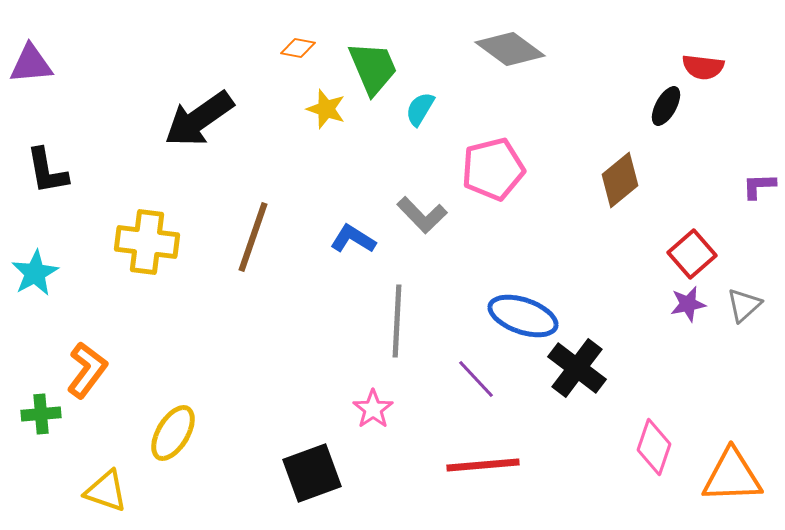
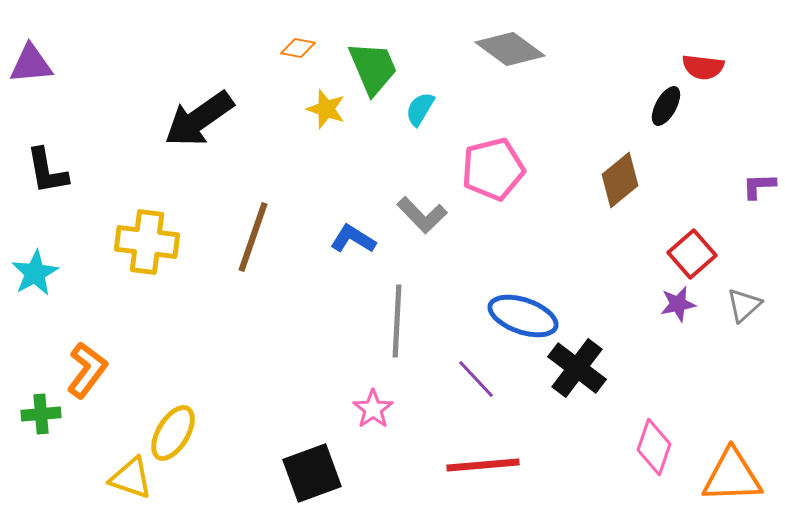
purple star: moved 10 px left
yellow triangle: moved 25 px right, 13 px up
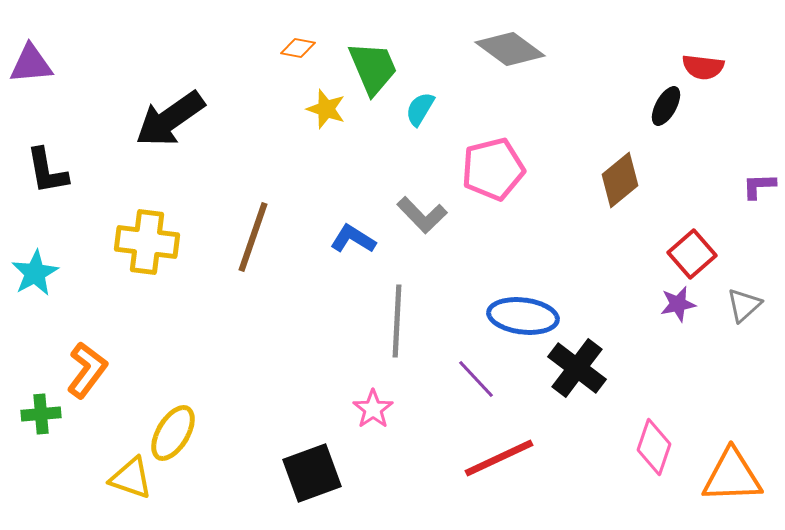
black arrow: moved 29 px left
blue ellipse: rotated 12 degrees counterclockwise
red line: moved 16 px right, 7 px up; rotated 20 degrees counterclockwise
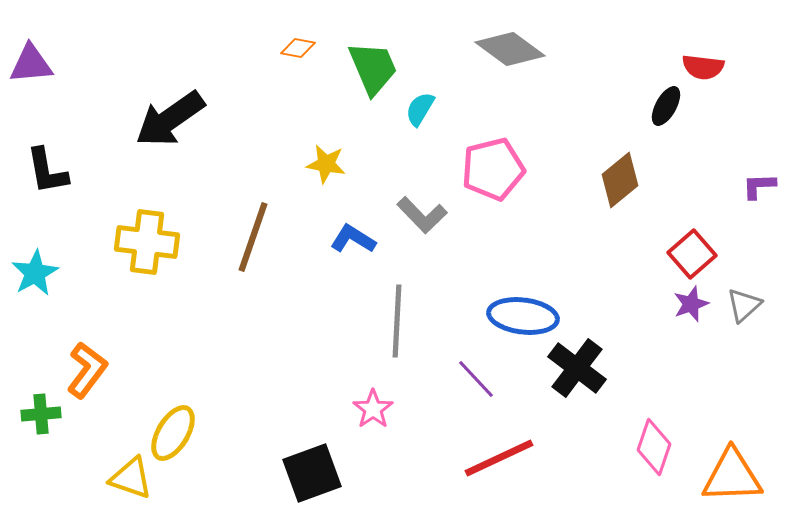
yellow star: moved 55 px down; rotated 9 degrees counterclockwise
purple star: moved 13 px right; rotated 9 degrees counterclockwise
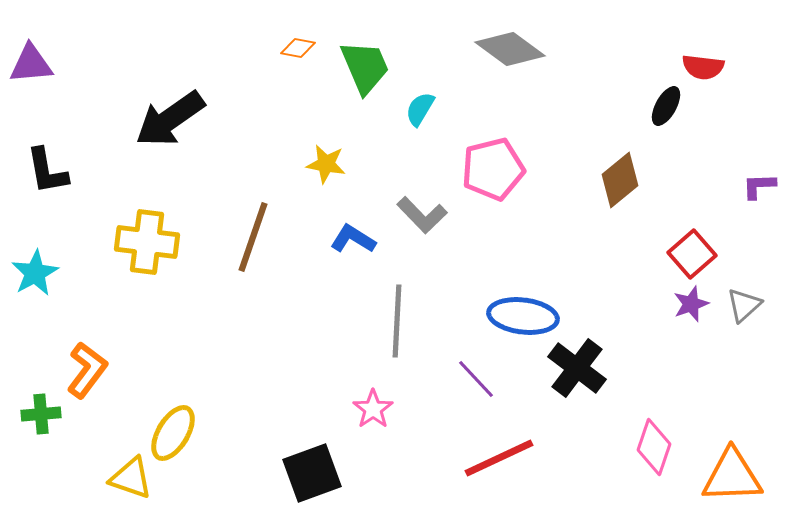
green trapezoid: moved 8 px left, 1 px up
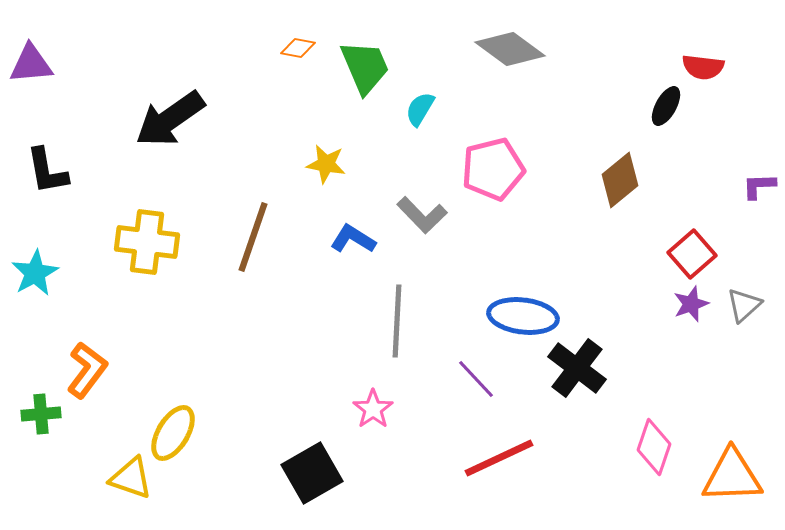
black square: rotated 10 degrees counterclockwise
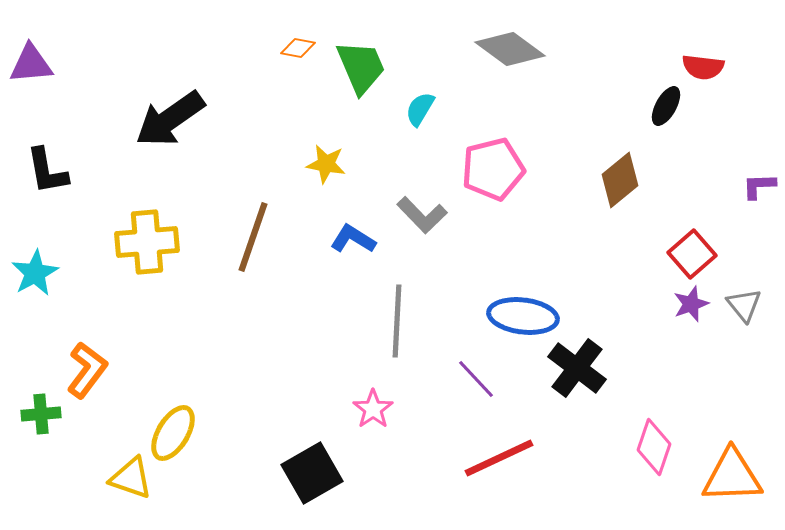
green trapezoid: moved 4 px left
yellow cross: rotated 12 degrees counterclockwise
gray triangle: rotated 27 degrees counterclockwise
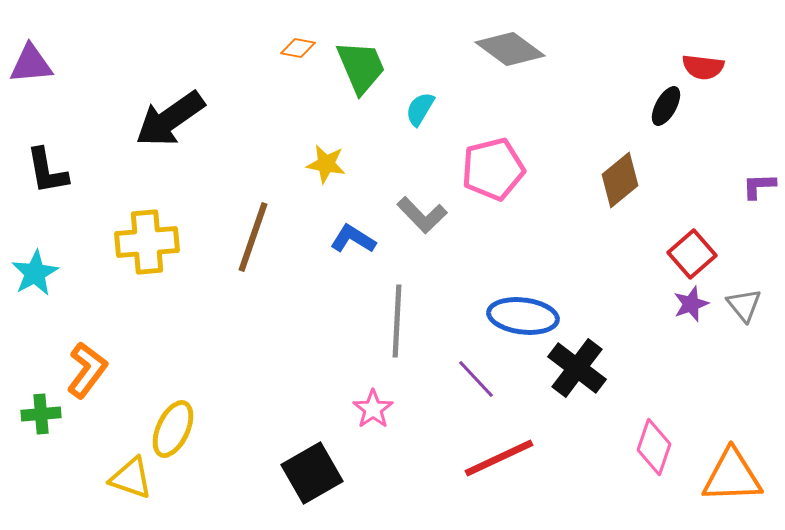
yellow ellipse: moved 4 px up; rotated 6 degrees counterclockwise
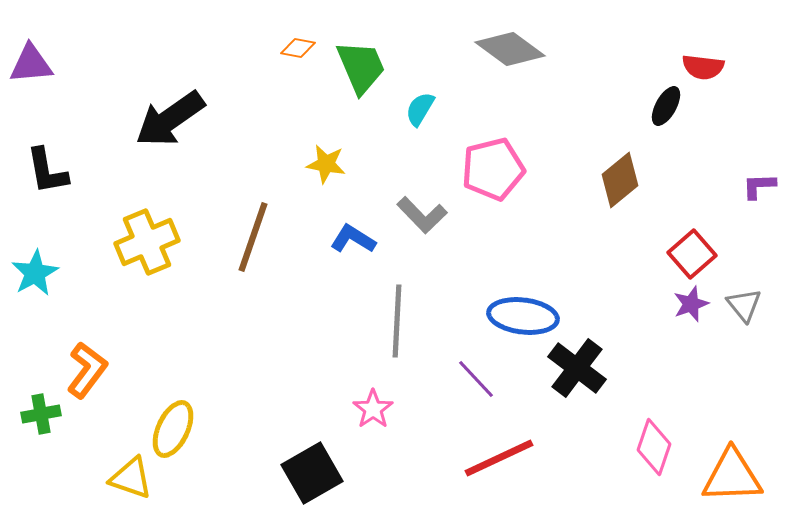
yellow cross: rotated 18 degrees counterclockwise
green cross: rotated 6 degrees counterclockwise
